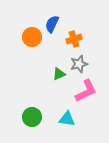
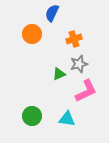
blue semicircle: moved 11 px up
orange circle: moved 3 px up
green circle: moved 1 px up
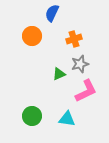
orange circle: moved 2 px down
gray star: moved 1 px right
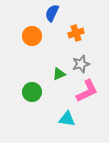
orange cross: moved 2 px right, 6 px up
gray star: moved 1 px right
pink L-shape: moved 1 px right
green circle: moved 24 px up
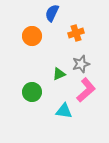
pink L-shape: moved 1 px left, 1 px up; rotated 15 degrees counterclockwise
cyan triangle: moved 3 px left, 8 px up
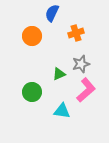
cyan triangle: moved 2 px left
